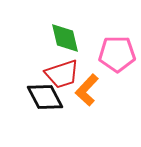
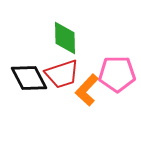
green diamond: rotated 12 degrees clockwise
pink pentagon: moved 20 px down
black diamond: moved 16 px left, 19 px up
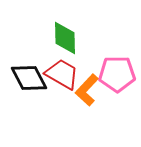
red trapezoid: rotated 132 degrees counterclockwise
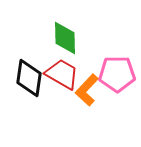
black diamond: rotated 36 degrees clockwise
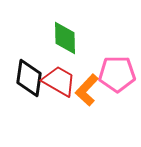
red trapezoid: moved 3 px left, 7 px down
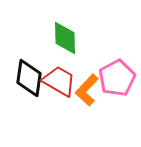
pink pentagon: moved 4 px down; rotated 27 degrees counterclockwise
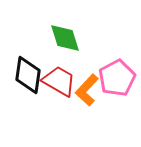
green diamond: rotated 16 degrees counterclockwise
black diamond: moved 1 px left, 3 px up
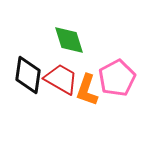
green diamond: moved 4 px right, 2 px down
red trapezoid: moved 2 px right, 2 px up
orange L-shape: rotated 24 degrees counterclockwise
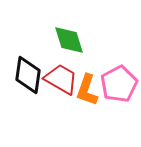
pink pentagon: moved 2 px right, 6 px down
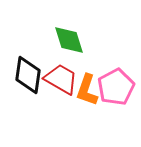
pink pentagon: moved 3 px left, 3 px down
